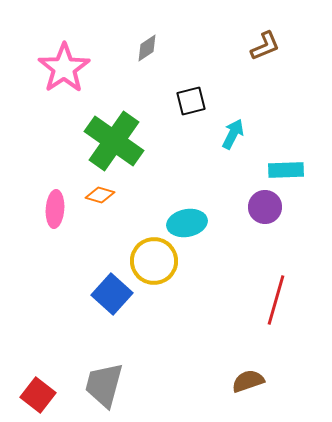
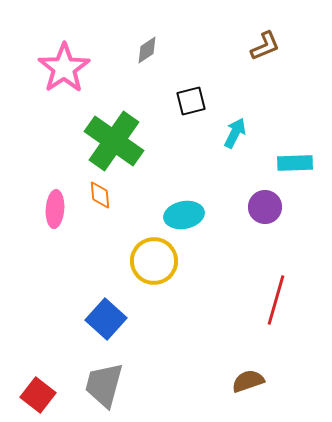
gray diamond: moved 2 px down
cyan arrow: moved 2 px right, 1 px up
cyan rectangle: moved 9 px right, 7 px up
orange diamond: rotated 68 degrees clockwise
cyan ellipse: moved 3 px left, 8 px up
blue square: moved 6 px left, 25 px down
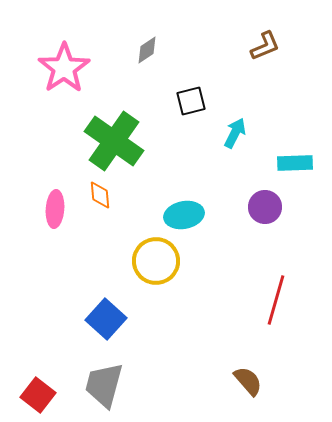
yellow circle: moved 2 px right
brown semicircle: rotated 68 degrees clockwise
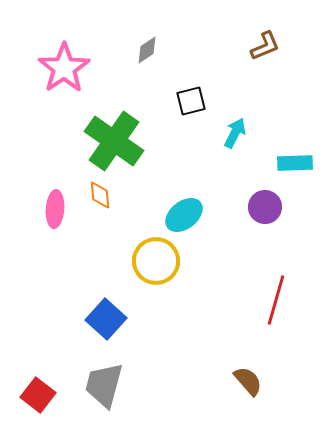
cyan ellipse: rotated 27 degrees counterclockwise
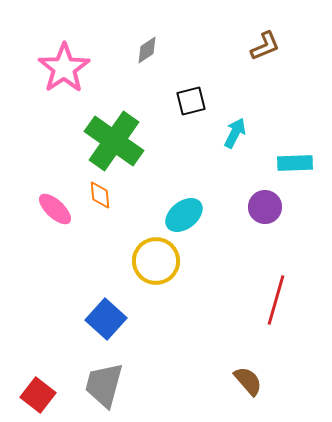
pink ellipse: rotated 51 degrees counterclockwise
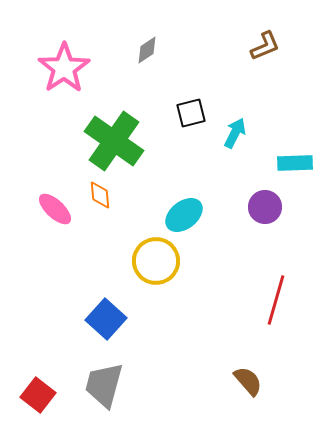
black square: moved 12 px down
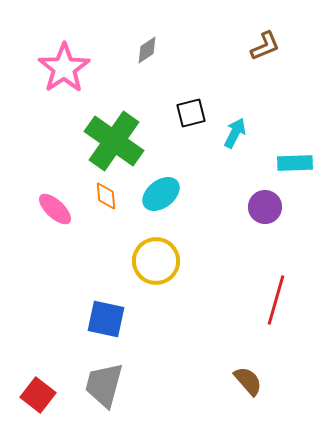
orange diamond: moved 6 px right, 1 px down
cyan ellipse: moved 23 px left, 21 px up
blue square: rotated 30 degrees counterclockwise
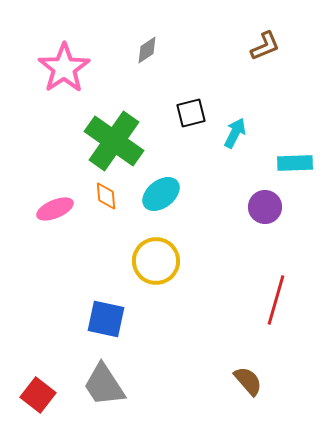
pink ellipse: rotated 66 degrees counterclockwise
gray trapezoid: rotated 48 degrees counterclockwise
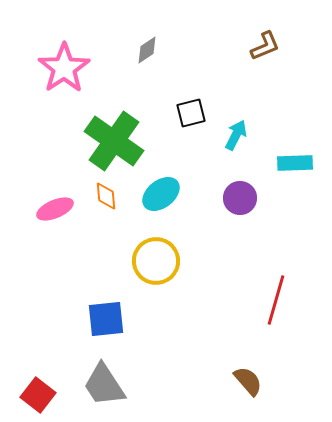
cyan arrow: moved 1 px right, 2 px down
purple circle: moved 25 px left, 9 px up
blue square: rotated 18 degrees counterclockwise
